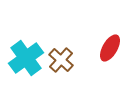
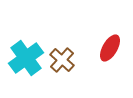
brown cross: moved 1 px right
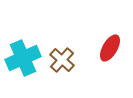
cyan cross: moved 3 px left; rotated 12 degrees clockwise
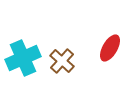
brown cross: moved 1 px down
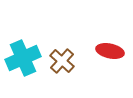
red ellipse: moved 3 px down; rotated 72 degrees clockwise
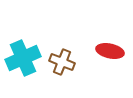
brown cross: moved 1 px down; rotated 20 degrees counterclockwise
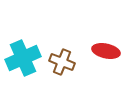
red ellipse: moved 4 px left
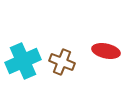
cyan cross: moved 3 px down
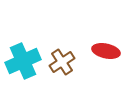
brown cross: rotated 35 degrees clockwise
